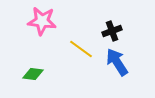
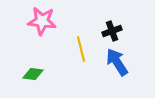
yellow line: rotated 40 degrees clockwise
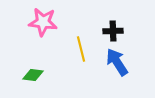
pink star: moved 1 px right, 1 px down
black cross: moved 1 px right; rotated 18 degrees clockwise
green diamond: moved 1 px down
